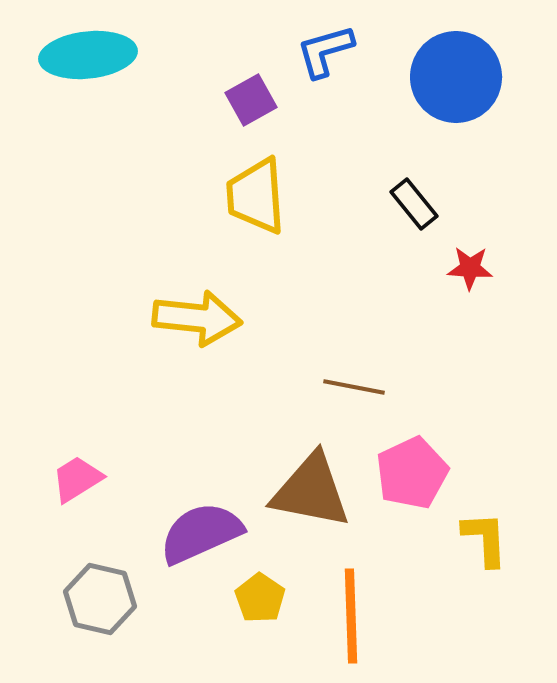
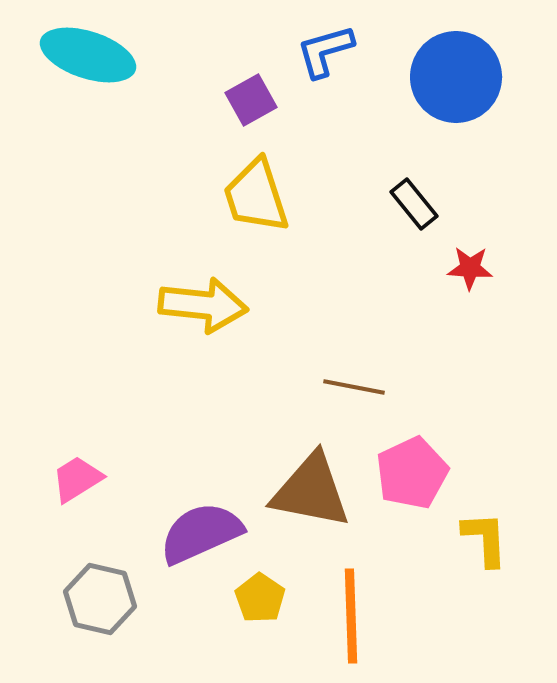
cyan ellipse: rotated 24 degrees clockwise
yellow trapezoid: rotated 14 degrees counterclockwise
yellow arrow: moved 6 px right, 13 px up
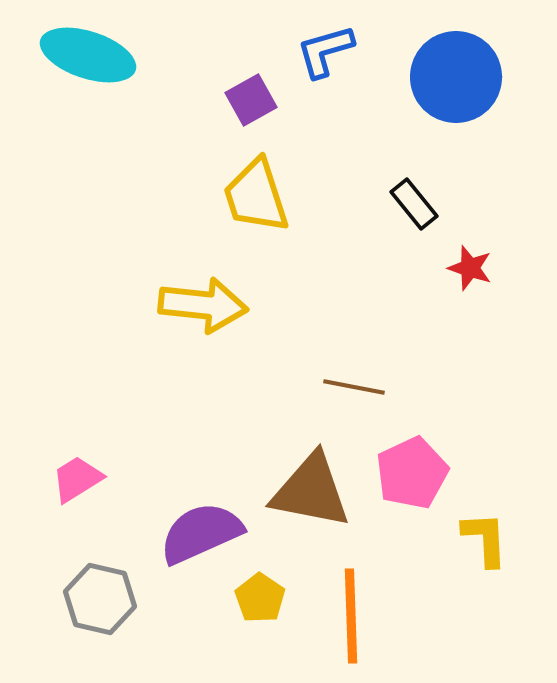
red star: rotated 15 degrees clockwise
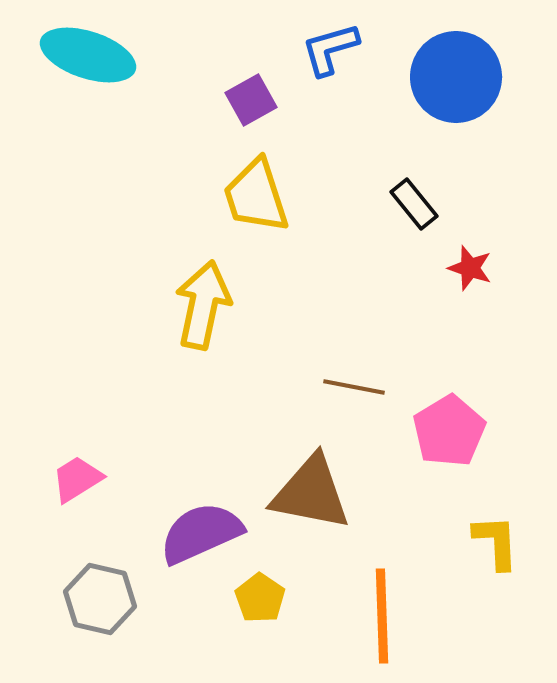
blue L-shape: moved 5 px right, 2 px up
yellow arrow: rotated 84 degrees counterclockwise
pink pentagon: moved 37 px right, 42 px up; rotated 6 degrees counterclockwise
brown triangle: moved 2 px down
yellow L-shape: moved 11 px right, 3 px down
orange line: moved 31 px right
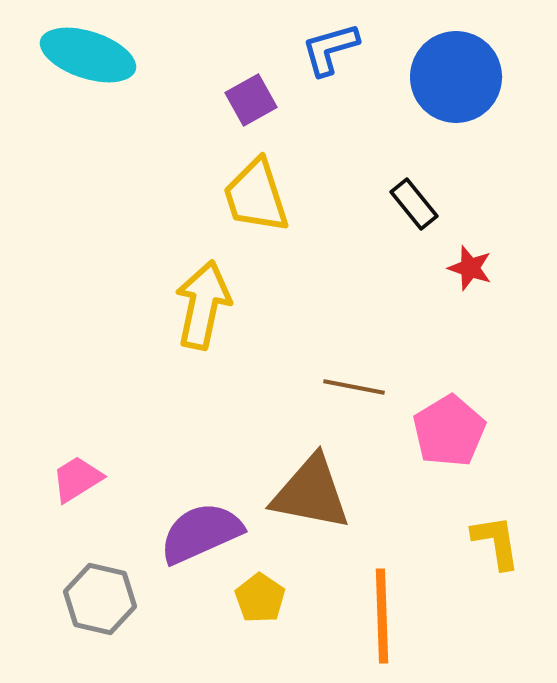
yellow L-shape: rotated 6 degrees counterclockwise
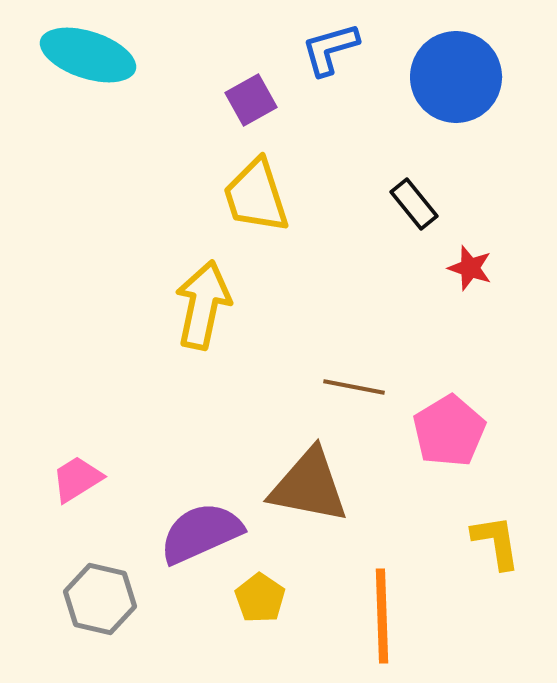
brown triangle: moved 2 px left, 7 px up
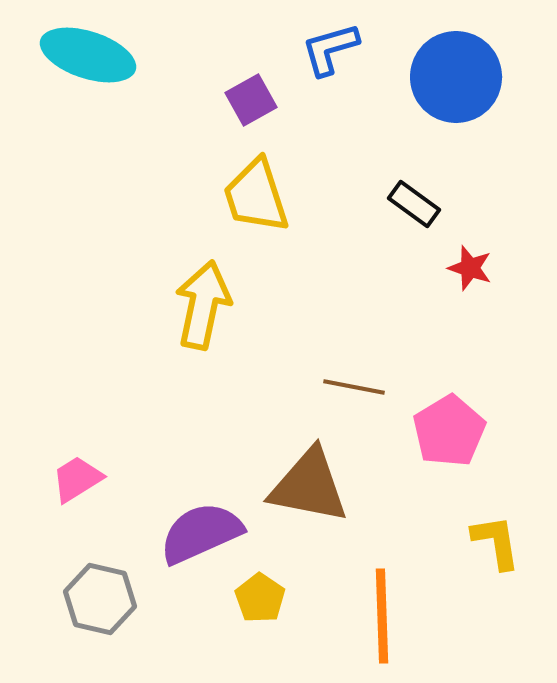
black rectangle: rotated 15 degrees counterclockwise
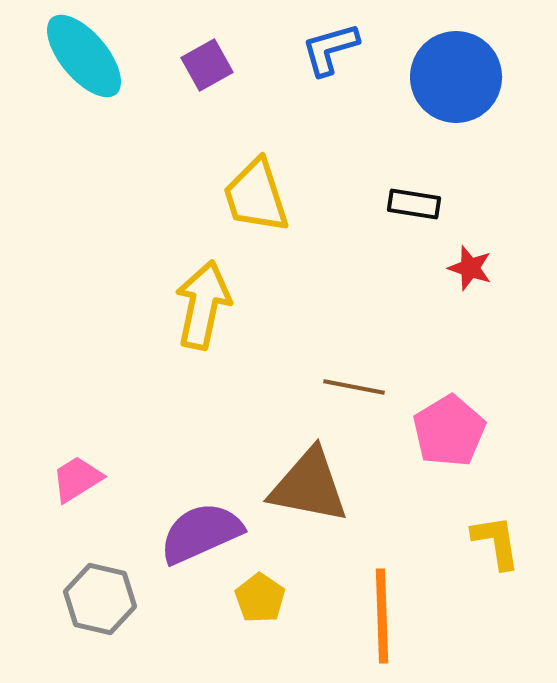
cyan ellipse: moved 4 px left, 1 px down; rotated 32 degrees clockwise
purple square: moved 44 px left, 35 px up
black rectangle: rotated 27 degrees counterclockwise
